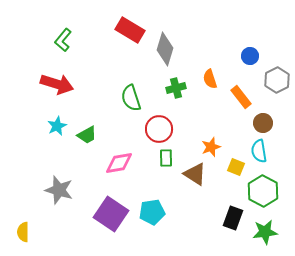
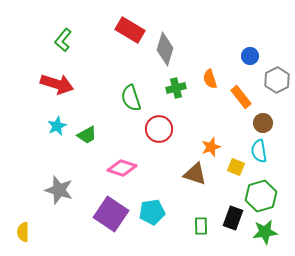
green rectangle: moved 35 px right, 68 px down
pink diamond: moved 3 px right, 5 px down; rotated 28 degrees clockwise
brown triangle: rotated 15 degrees counterclockwise
green hexagon: moved 2 px left, 5 px down; rotated 16 degrees clockwise
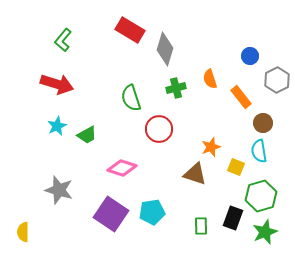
green star: rotated 15 degrees counterclockwise
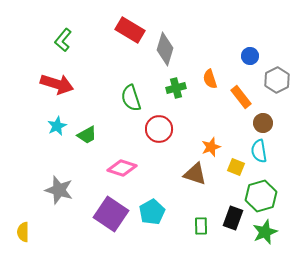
cyan pentagon: rotated 20 degrees counterclockwise
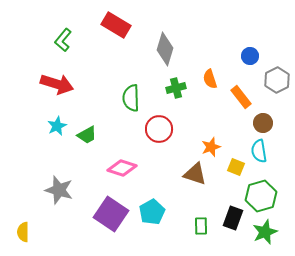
red rectangle: moved 14 px left, 5 px up
green semicircle: rotated 16 degrees clockwise
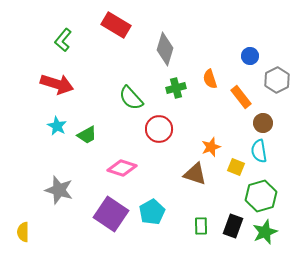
green semicircle: rotated 40 degrees counterclockwise
cyan star: rotated 18 degrees counterclockwise
black rectangle: moved 8 px down
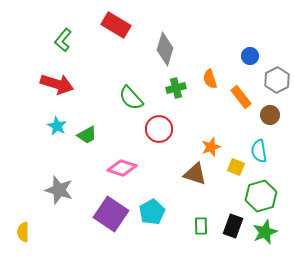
brown circle: moved 7 px right, 8 px up
